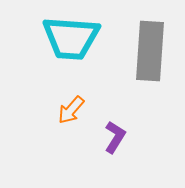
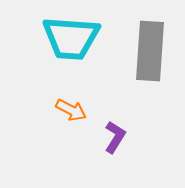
orange arrow: rotated 104 degrees counterclockwise
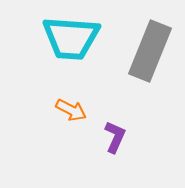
gray rectangle: rotated 18 degrees clockwise
purple L-shape: rotated 8 degrees counterclockwise
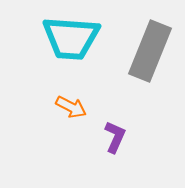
orange arrow: moved 3 px up
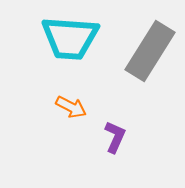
cyan trapezoid: moved 1 px left
gray rectangle: rotated 10 degrees clockwise
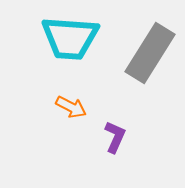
gray rectangle: moved 2 px down
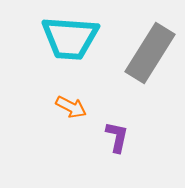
purple L-shape: moved 2 px right; rotated 12 degrees counterclockwise
